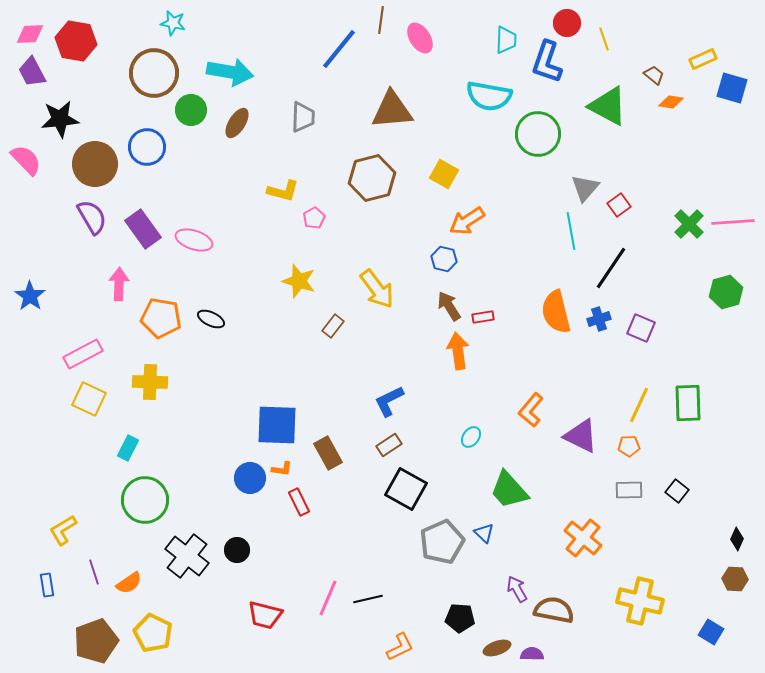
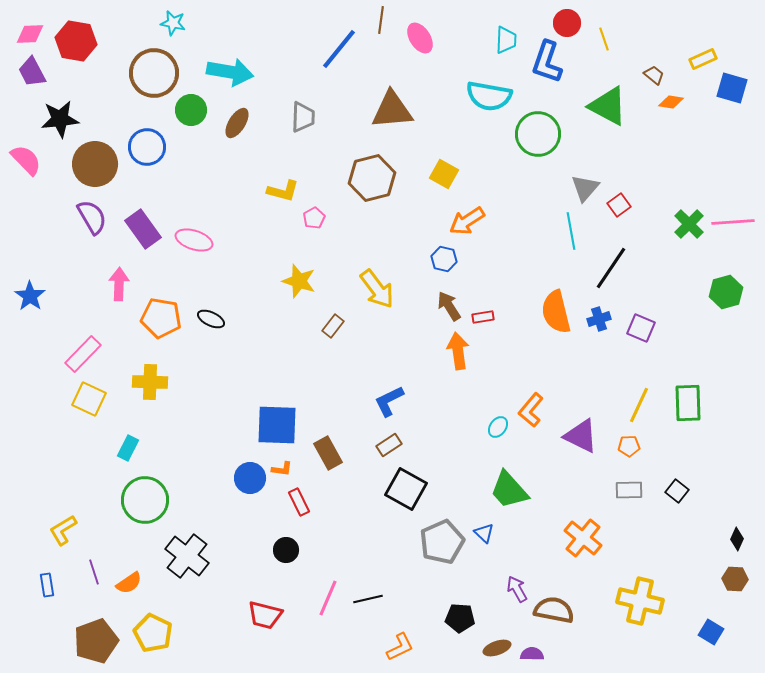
pink rectangle at (83, 354): rotated 18 degrees counterclockwise
cyan ellipse at (471, 437): moved 27 px right, 10 px up
black circle at (237, 550): moved 49 px right
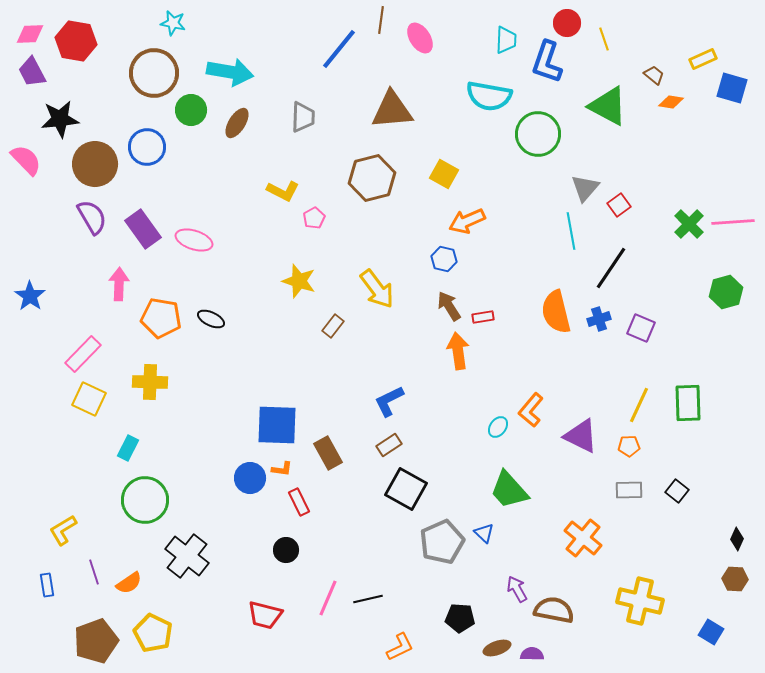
yellow L-shape at (283, 191): rotated 12 degrees clockwise
orange arrow at (467, 221): rotated 9 degrees clockwise
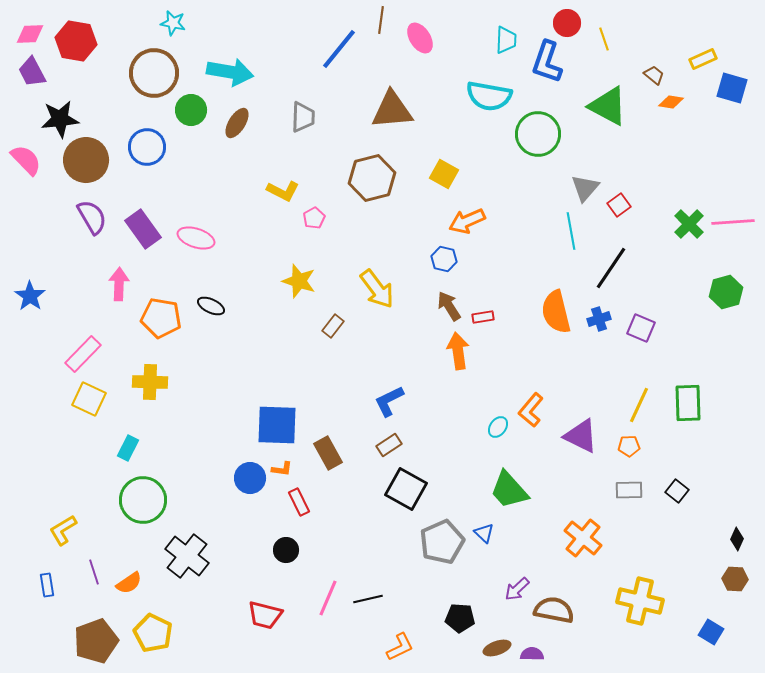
brown circle at (95, 164): moved 9 px left, 4 px up
pink ellipse at (194, 240): moved 2 px right, 2 px up
black ellipse at (211, 319): moved 13 px up
green circle at (145, 500): moved 2 px left
purple arrow at (517, 589): rotated 104 degrees counterclockwise
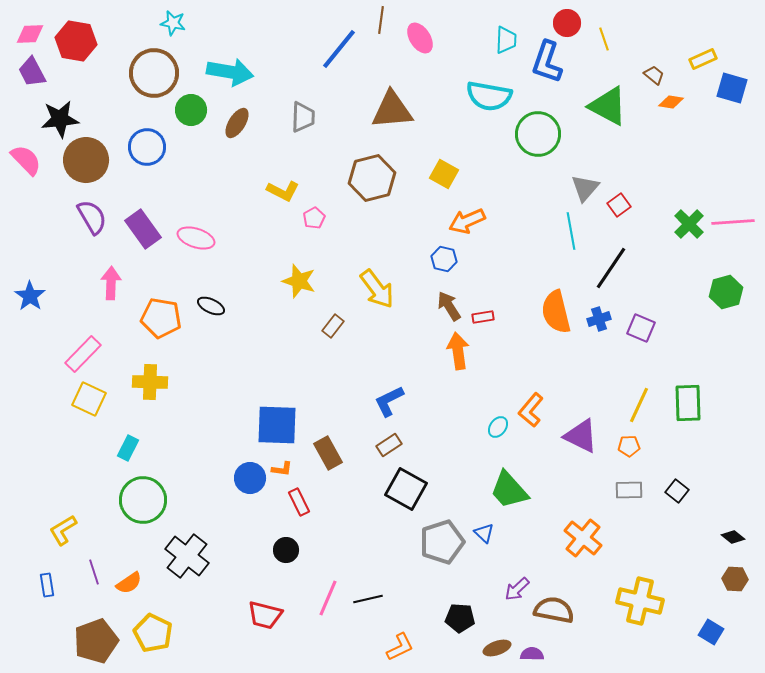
pink arrow at (119, 284): moved 8 px left, 1 px up
black diamond at (737, 539): moved 4 px left, 2 px up; rotated 75 degrees counterclockwise
gray pentagon at (442, 542): rotated 6 degrees clockwise
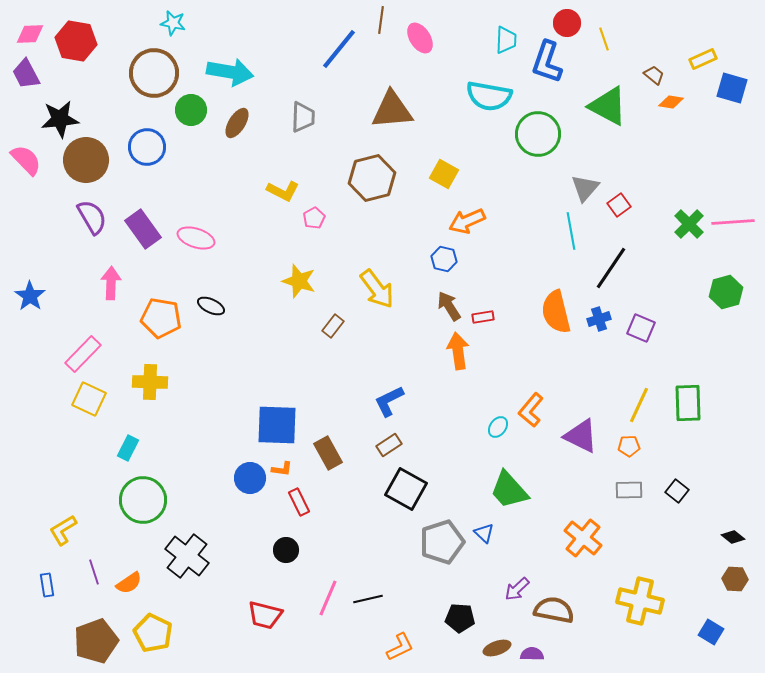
purple trapezoid at (32, 72): moved 6 px left, 2 px down
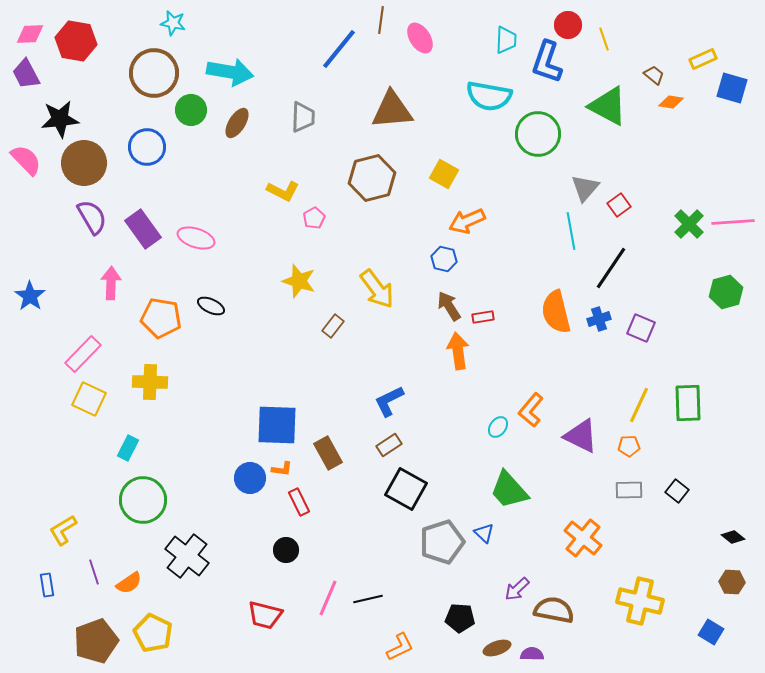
red circle at (567, 23): moved 1 px right, 2 px down
brown circle at (86, 160): moved 2 px left, 3 px down
brown hexagon at (735, 579): moved 3 px left, 3 px down
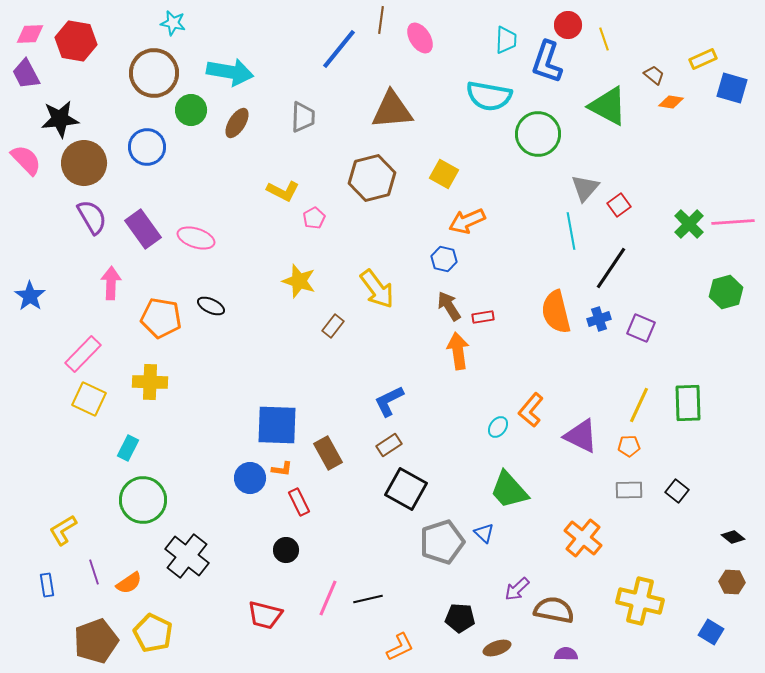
purple semicircle at (532, 654): moved 34 px right
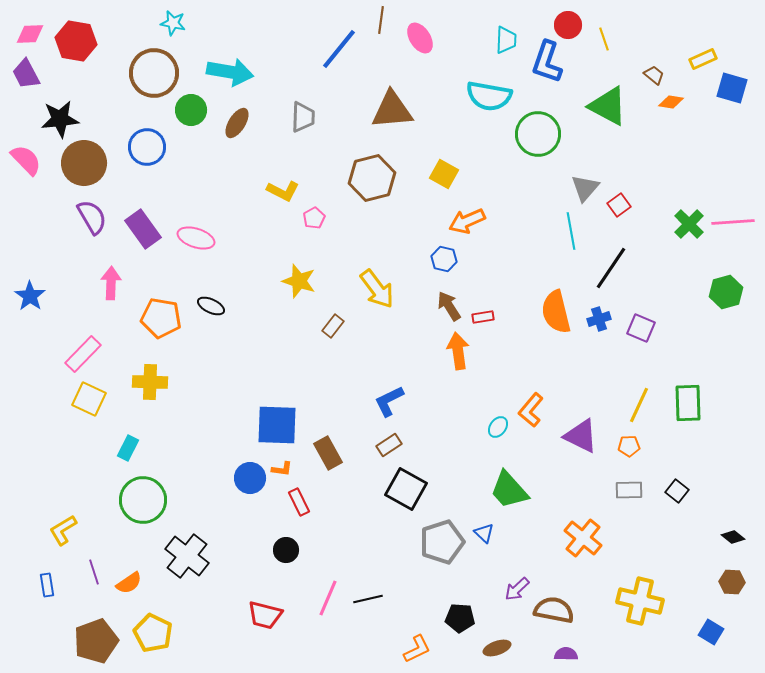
orange L-shape at (400, 647): moved 17 px right, 2 px down
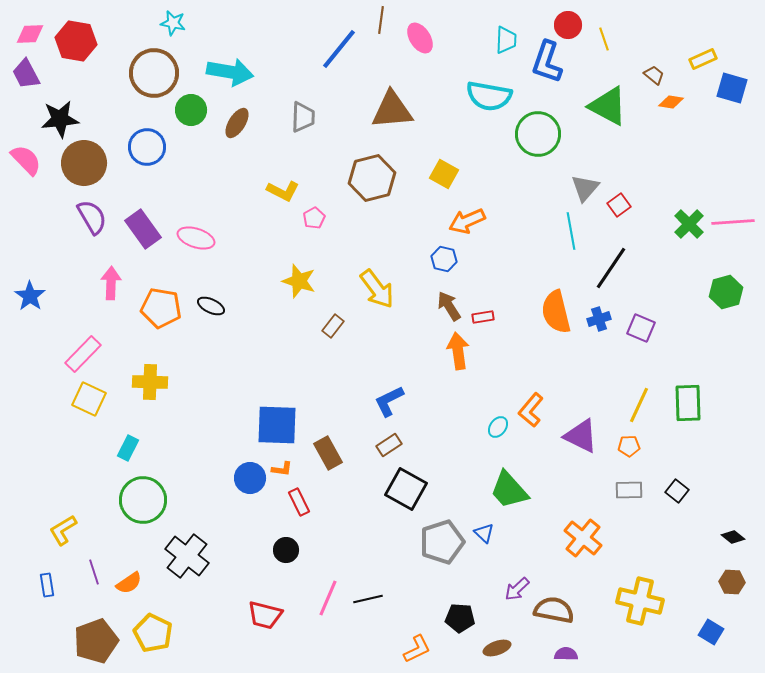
orange pentagon at (161, 318): moved 10 px up
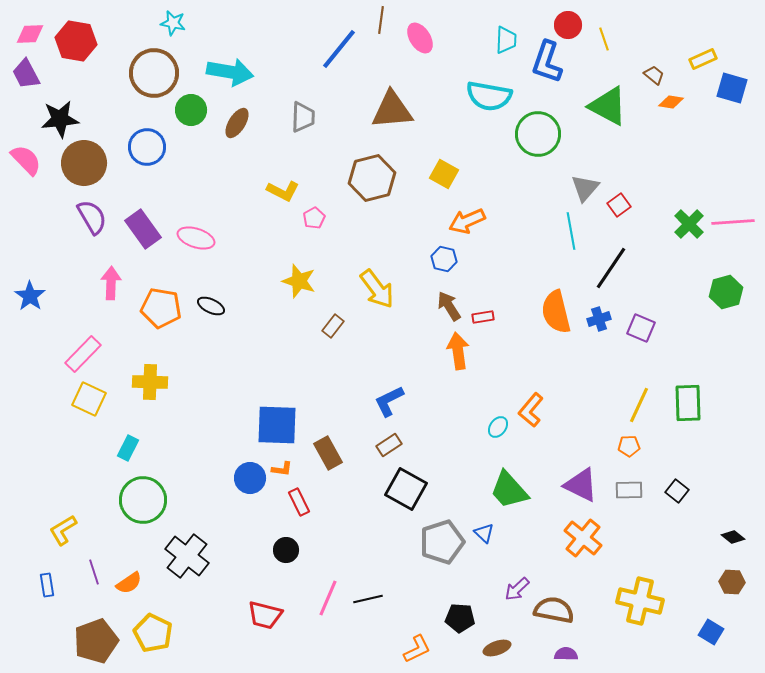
purple triangle at (581, 436): moved 49 px down
